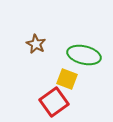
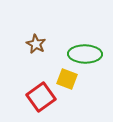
green ellipse: moved 1 px right, 1 px up; rotated 12 degrees counterclockwise
red square: moved 13 px left, 5 px up
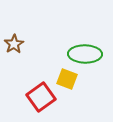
brown star: moved 22 px left; rotated 12 degrees clockwise
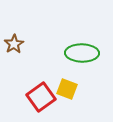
green ellipse: moved 3 px left, 1 px up
yellow square: moved 10 px down
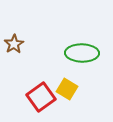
yellow square: rotated 10 degrees clockwise
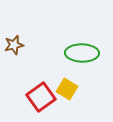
brown star: moved 1 px down; rotated 18 degrees clockwise
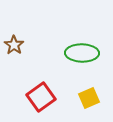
brown star: rotated 24 degrees counterclockwise
yellow square: moved 22 px right, 9 px down; rotated 35 degrees clockwise
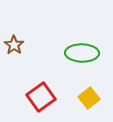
yellow square: rotated 15 degrees counterclockwise
